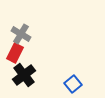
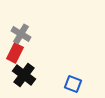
black cross: rotated 15 degrees counterclockwise
blue square: rotated 30 degrees counterclockwise
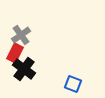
gray cross: moved 1 px down; rotated 24 degrees clockwise
black cross: moved 6 px up
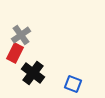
black cross: moved 9 px right, 4 px down
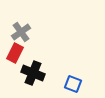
gray cross: moved 3 px up
black cross: rotated 15 degrees counterclockwise
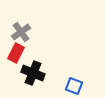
red rectangle: moved 1 px right
blue square: moved 1 px right, 2 px down
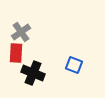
red rectangle: rotated 24 degrees counterclockwise
blue square: moved 21 px up
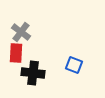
gray cross: rotated 18 degrees counterclockwise
black cross: rotated 15 degrees counterclockwise
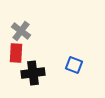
gray cross: moved 1 px up
black cross: rotated 15 degrees counterclockwise
